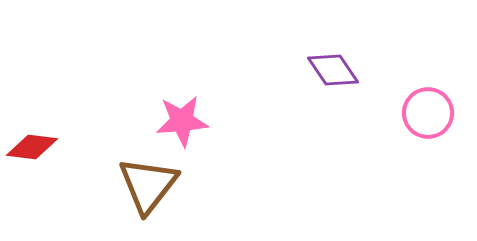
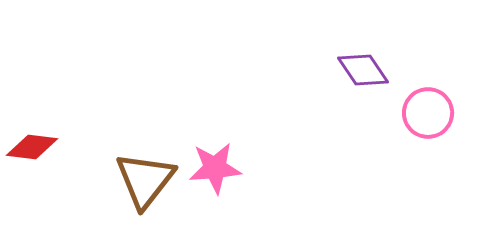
purple diamond: moved 30 px right
pink star: moved 33 px right, 47 px down
brown triangle: moved 3 px left, 5 px up
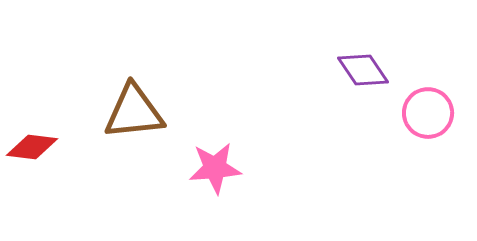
brown triangle: moved 11 px left, 68 px up; rotated 46 degrees clockwise
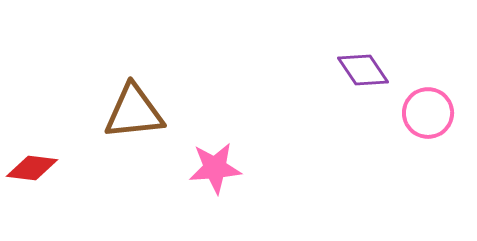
red diamond: moved 21 px down
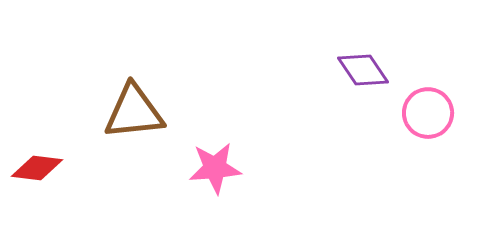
red diamond: moved 5 px right
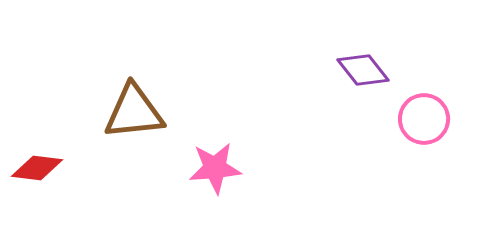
purple diamond: rotated 4 degrees counterclockwise
pink circle: moved 4 px left, 6 px down
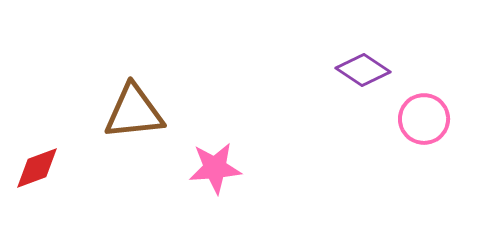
purple diamond: rotated 18 degrees counterclockwise
red diamond: rotated 27 degrees counterclockwise
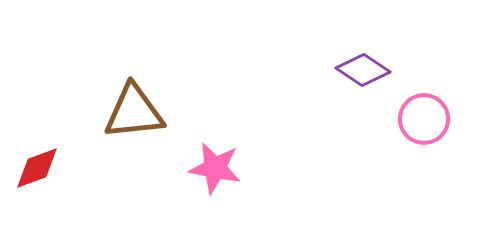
pink star: rotated 16 degrees clockwise
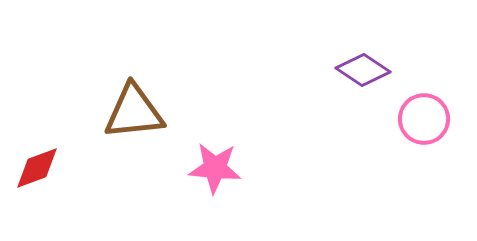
pink star: rotated 6 degrees counterclockwise
